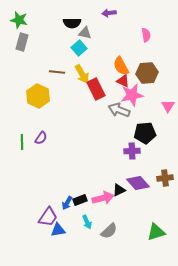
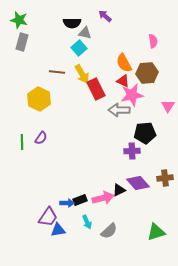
purple arrow: moved 4 px left, 3 px down; rotated 48 degrees clockwise
pink semicircle: moved 7 px right, 6 px down
orange semicircle: moved 3 px right, 3 px up
yellow hexagon: moved 1 px right, 3 px down
gray arrow: rotated 20 degrees counterclockwise
blue arrow: rotated 120 degrees counterclockwise
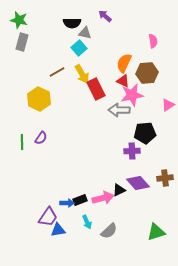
orange semicircle: rotated 54 degrees clockwise
brown line: rotated 35 degrees counterclockwise
pink triangle: moved 1 px up; rotated 24 degrees clockwise
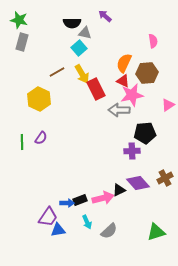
brown cross: rotated 21 degrees counterclockwise
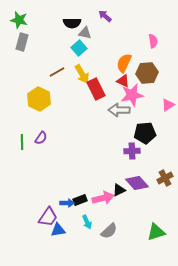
purple diamond: moved 1 px left
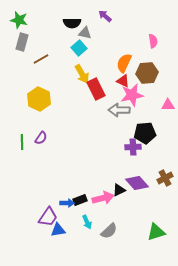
brown line: moved 16 px left, 13 px up
pink triangle: rotated 32 degrees clockwise
purple cross: moved 1 px right, 4 px up
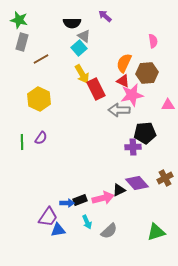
gray triangle: moved 1 px left, 3 px down; rotated 24 degrees clockwise
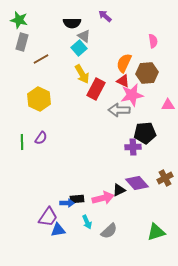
red rectangle: rotated 55 degrees clockwise
black rectangle: moved 3 px left, 1 px up; rotated 16 degrees clockwise
